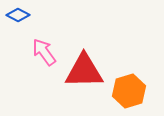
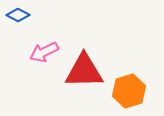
pink arrow: rotated 80 degrees counterclockwise
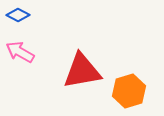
pink arrow: moved 24 px left; rotated 56 degrees clockwise
red triangle: moved 2 px left; rotated 9 degrees counterclockwise
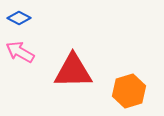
blue diamond: moved 1 px right, 3 px down
red triangle: moved 9 px left; rotated 9 degrees clockwise
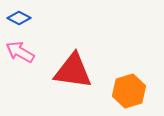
red triangle: rotated 9 degrees clockwise
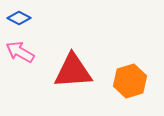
red triangle: rotated 12 degrees counterclockwise
orange hexagon: moved 1 px right, 10 px up
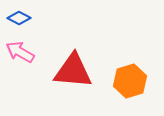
red triangle: rotated 9 degrees clockwise
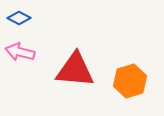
pink arrow: rotated 16 degrees counterclockwise
red triangle: moved 2 px right, 1 px up
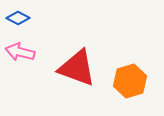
blue diamond: moved 1 px left
red triangle: moved 2 px right, 2 px up; rotated 15 degrees clockwise
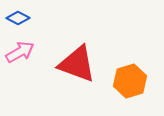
pink arrow: rotated 136 degrees clockwise
red triangle: moved 4 px up
